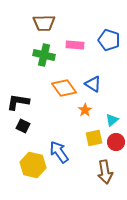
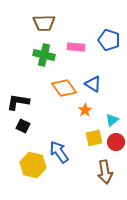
pink rectangle: moved 1 px right, 2 px down
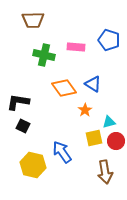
brown trapezoid: moved 11 px left, 3 px up
cyan triangle: moved 3 px left, 2 px down; rotated 24 degrees clockwise
red circle: moved 1 px up
blue arrow: moved 3 px right
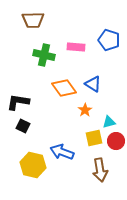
blue arrow: rotated 35 degrees counterclockwise
brown arrow: moved 5 px left, 2 px up
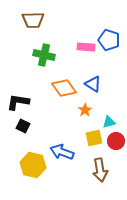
pink rectangle: moved 10 px right
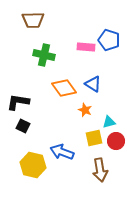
orange star: rotated 16 degrees counterclockwise
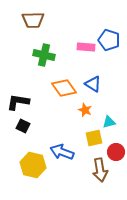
red circle: moved 11 px down
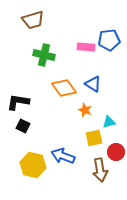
brown trapezoid: rotated 15 degrees counterclockwise
blue pentagon: rotated 25 degrees counterclockwise
blue arrow: moved 1 px right, 4 px down
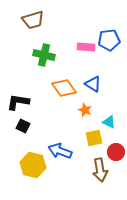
cyan triangle: rotated 40 degrees clockwise
blue arrow: moved 3 px left, 5 px up
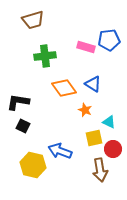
pink rectangle: rotated 12 degrees clockwise
green cross: moved 1 px right, 1 px down; rotated 20 degrees counterclockwise
red circle: moved 3 px left, 3 px up
